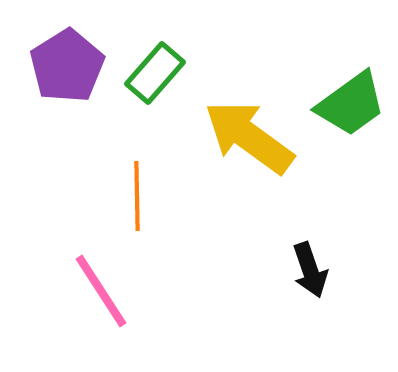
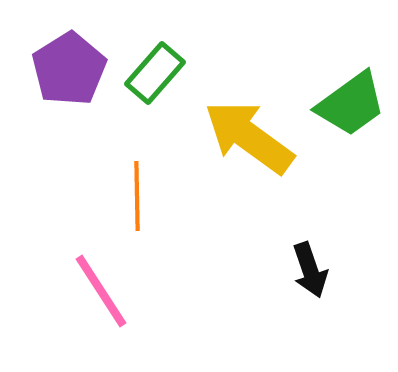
purple pentagon: moved 2 px right, 3 px down
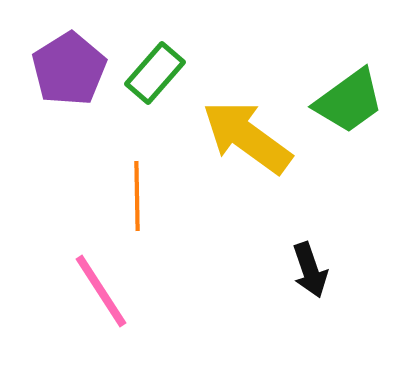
green trapezoid: moved 2 px left, 3 px up
yellow arrow: moved 2 px left
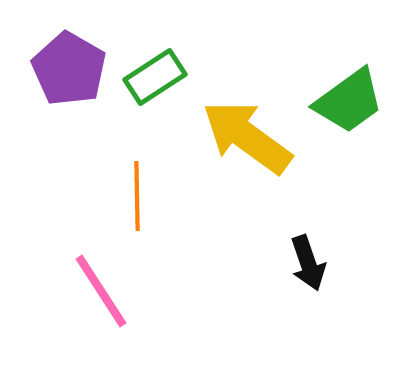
purple pentagon: rotated 10 degrees counterclockwise
green rectangle: moved 4 px down; rotated 16 degrees clockwise
black arrow: moved 2 px left, 7 px up
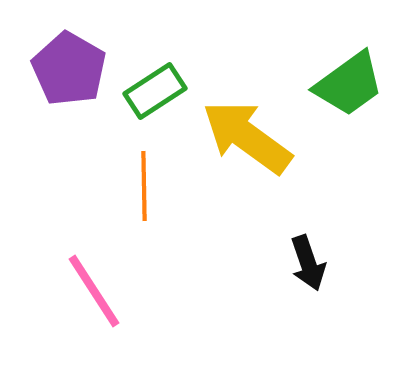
green rectangle: moved 14 px down
green trapezoid: moved 17 px up
orange line: moved 7 px right, 10 px up
pink line: moved 7 px left
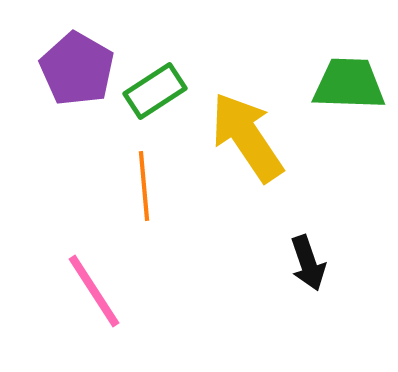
purple pentagon: moved 8 px right
green trapezoid: rotated 142 degrees counterclockwise
yellow arrow: rotated 20 degrees clockwise
orange line: rotated 4 degrees counterclockwise
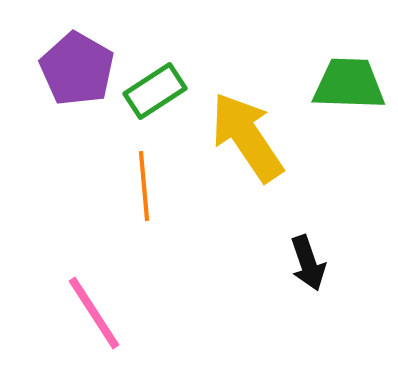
pink line: moved 22 px down
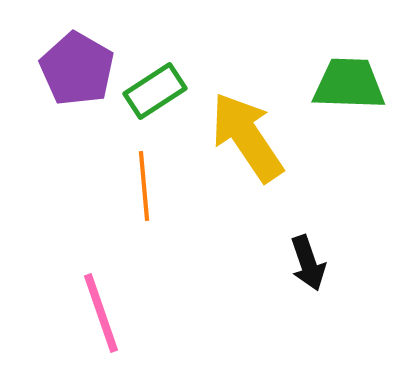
pink line: moved 7 px right; rotated 14 degrees clockwise
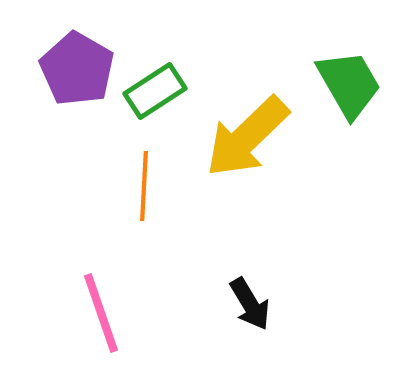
green trapezoid: rotated 58 degrees clockwise
yellow arrow: rotated 100 degrees counterclockwise
orange line: rotated 8 degrees clockwise
black arrow: moved 58 px left, 41 px down; rotated 12 degrees counterclockwise
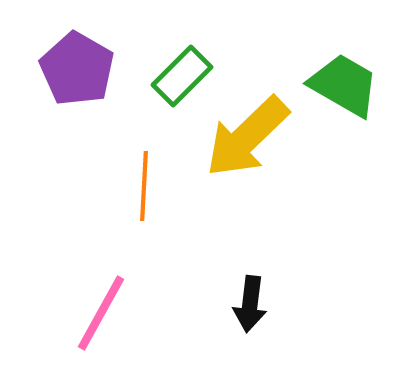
green trapezoid: moved 5 px left, 1 px down; rotated 30 degrees counterclockwise
green rectangle: moved 27 px right, 15 px up; rotated 12 degrees counterclockwise
black arrow: rotated 38 degrees clockwise
pink line: rotated 48 degrees clockwise
